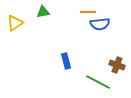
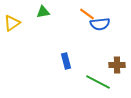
orange line: moved 1 px left, 2 px down; rotated 35 degrees clockwise
yellow triangle: moved 3 px left
brown cross: rotated 21 degrees counterclockwise
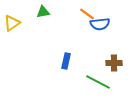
blue rectangle: rotated 28 degrees clockwise
brown cross: moved 3 px left, 2 px up
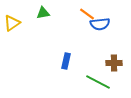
green triangle: moved 1 px down
